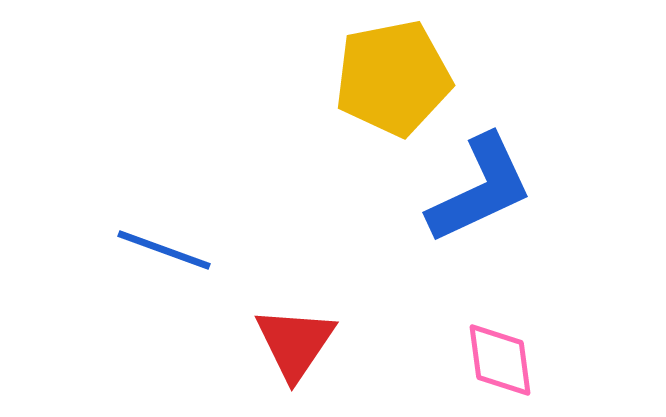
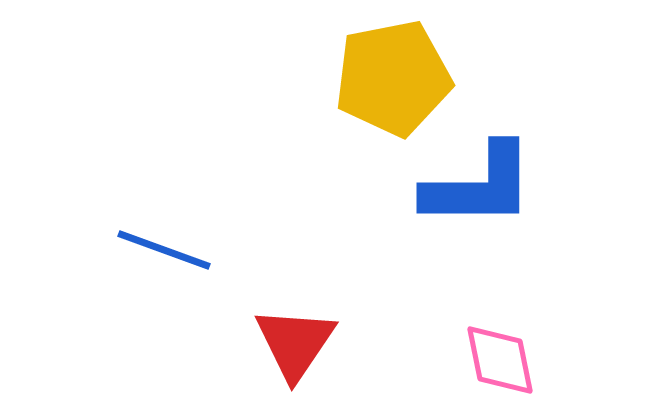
blue L-shape: moved 1 px left, 3 px up; rotated 25 degrees clockwise
pink diamond: rotated 4 degrees counterclockwise
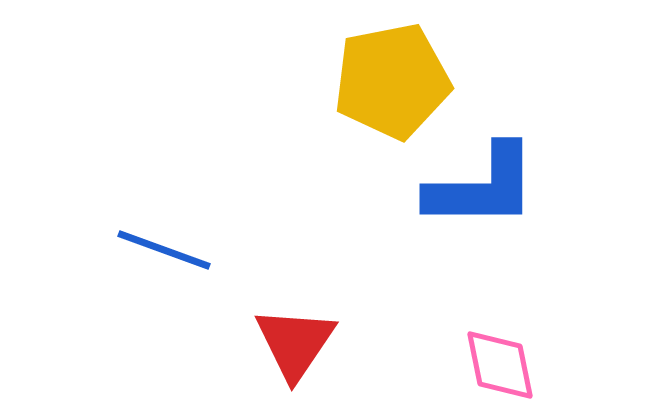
yellow pentagon: moved 1 px left, 3 px down
blue L-shape: moved 3 px right, 1 px down
pink diamond: moved 5 px down
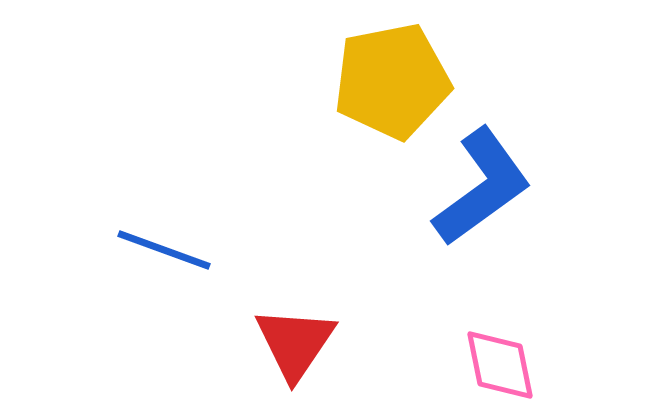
blue L-shape: rotated 36 degrees counterclockwise
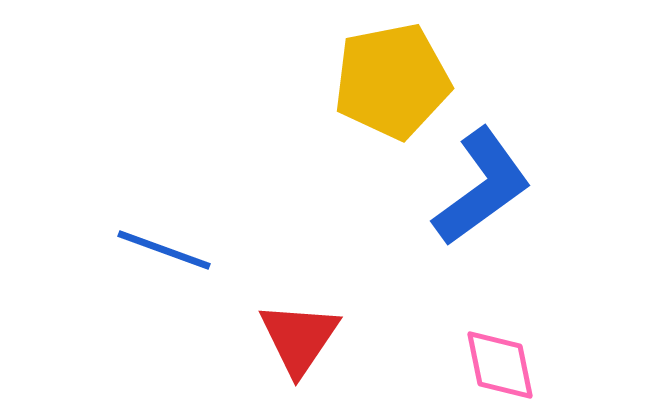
red triangle: moved 4 px right, 5 px up
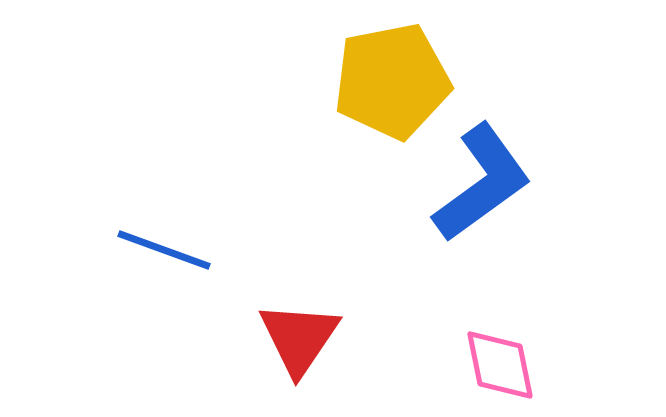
blue L-shape: moved 4 px up
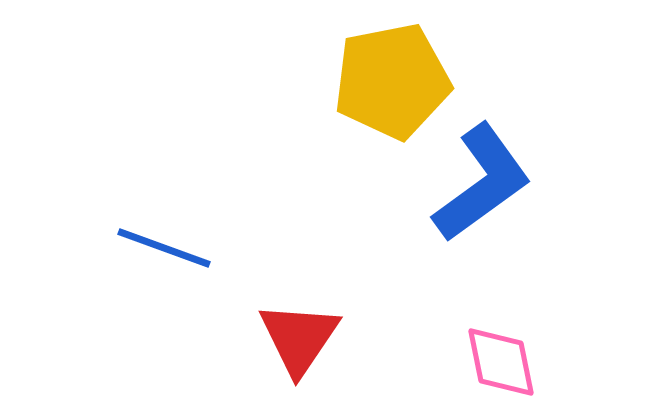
blue line: moved 2 px up
pink diamond: moved 1 px right, 3 px up
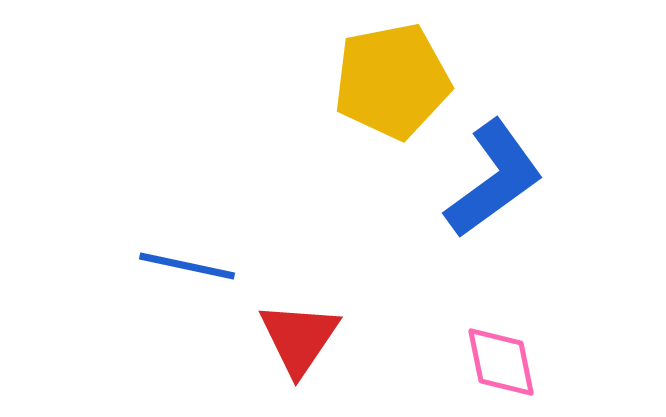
blue L-shape: moved 12 px right, 4 px up
blue line: moved 23 px right, 18 px down; rotated 8 degrees counterclockwise
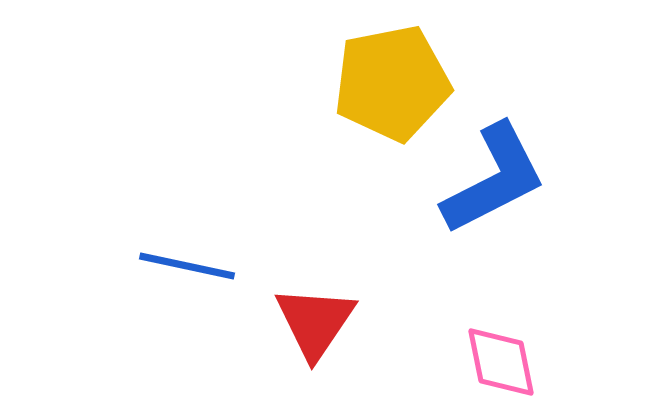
yellow pentagon: moved 2 px down
blue L-shape: rotated 9 degrees clockwise
red triangle: moved 16 px right, 16 px up
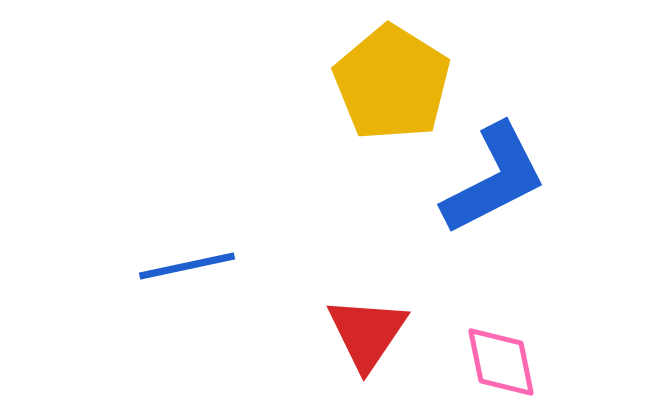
yellow pentagon: rotated 29 degrees counterclockwise
blue line: rotated 24 degrees counterclockwise
red triangle: moved 52 px right, 11 px down
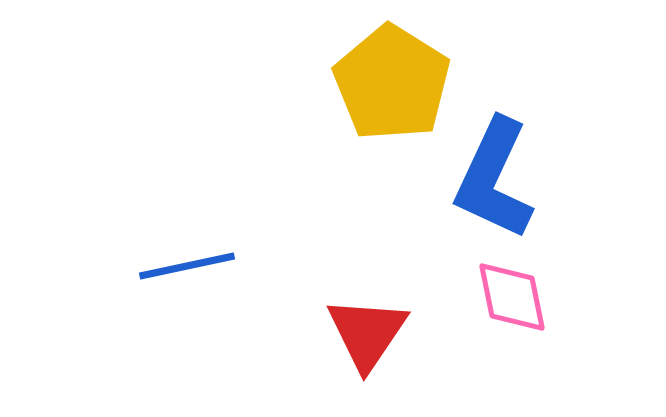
blue L-shape: rotated 142 degrees clockwise
pink diamond: moved 11 px right, 65 px up
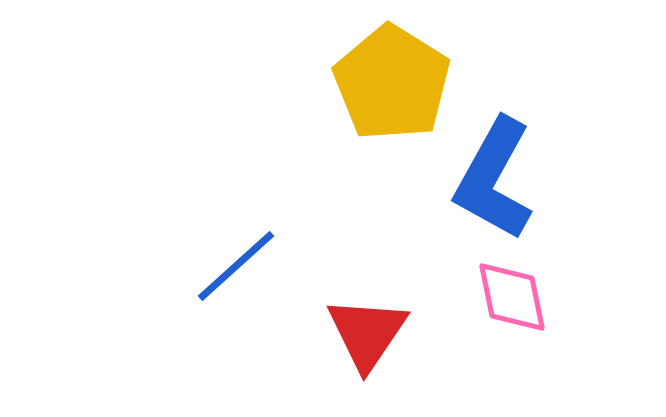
blue L-shape: rotated 4 degrees clockwise
blue line: moved 49 px right; rotated 30 degrees counterclockwise
